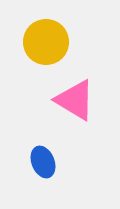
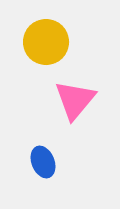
pink triangle: rotated 39 degrees clockwise
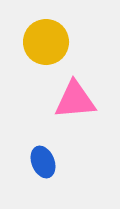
pink triangle: rotated 45 degrees clockwise
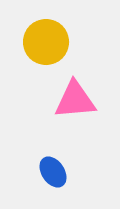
blue ellipse: moved 10 px right, 10 px down; rotated 12 degrees counterclockwise
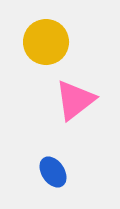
pink triangle: rotated 33 degrees counterclockwise
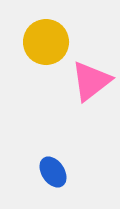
pink triangle: moved 16 px right, 19 px up
